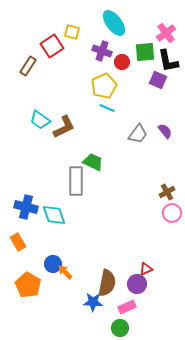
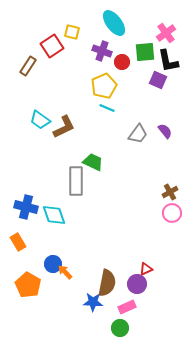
brown cross: moved 3 px right
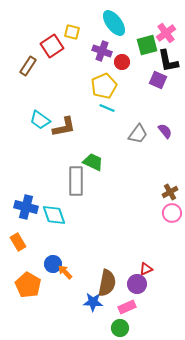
green square: moved 2 px right, 7 px up; rotated 10 degrees counterclockwise
brown L-shape: rotated 15 degrees clockwise
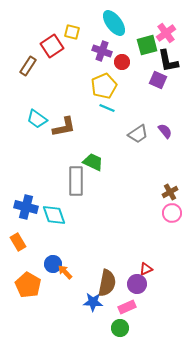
cyan trapezoid: moved 3 px left, 1 px up
gray trapezoid: rotated 20 degrees clockwise
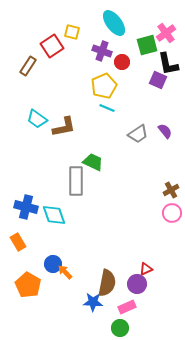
black L-shape: moved 3 px down
brown cross: moved 1 px right, 2 px up
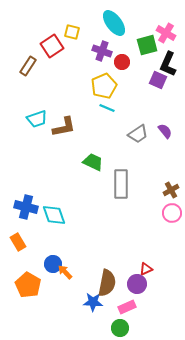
pink cross: rotated 24 degrees counterclockwise
black L-shape: rotated 35 degrees clockwise
cyan trapezoid: rotated 55 degrees counterclockwise
gray rectangle: moved 45 px right, 3 px down
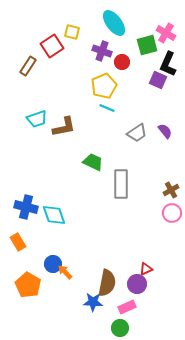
gray trapezoid: moved 1 px left, 1 px up
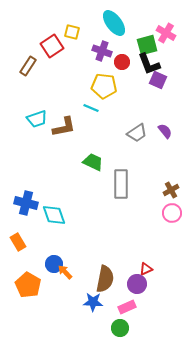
black L-shape: moved 19 px left; rotated 45 degrees counterclockwise
yellow pentagon: rotated 30 degrees clockwise
cyan line: moved 16 px left
blue cross: moved 4 px up
blue circle: moved 1 px right
brown semicircle: moved 2 px left, 4 px up
